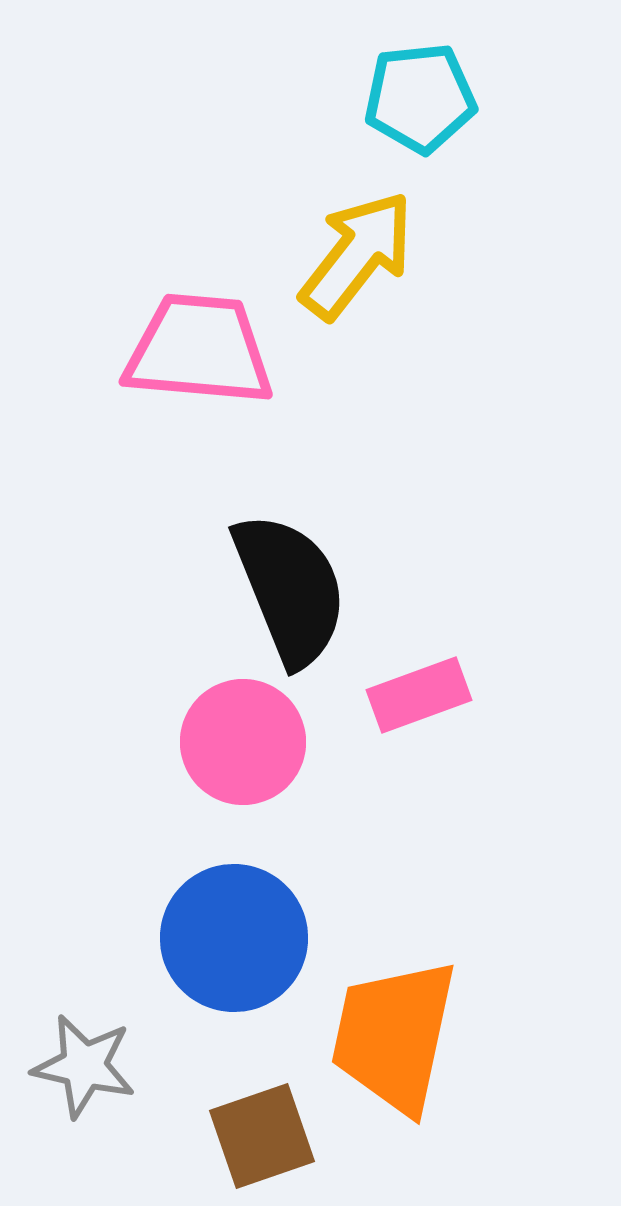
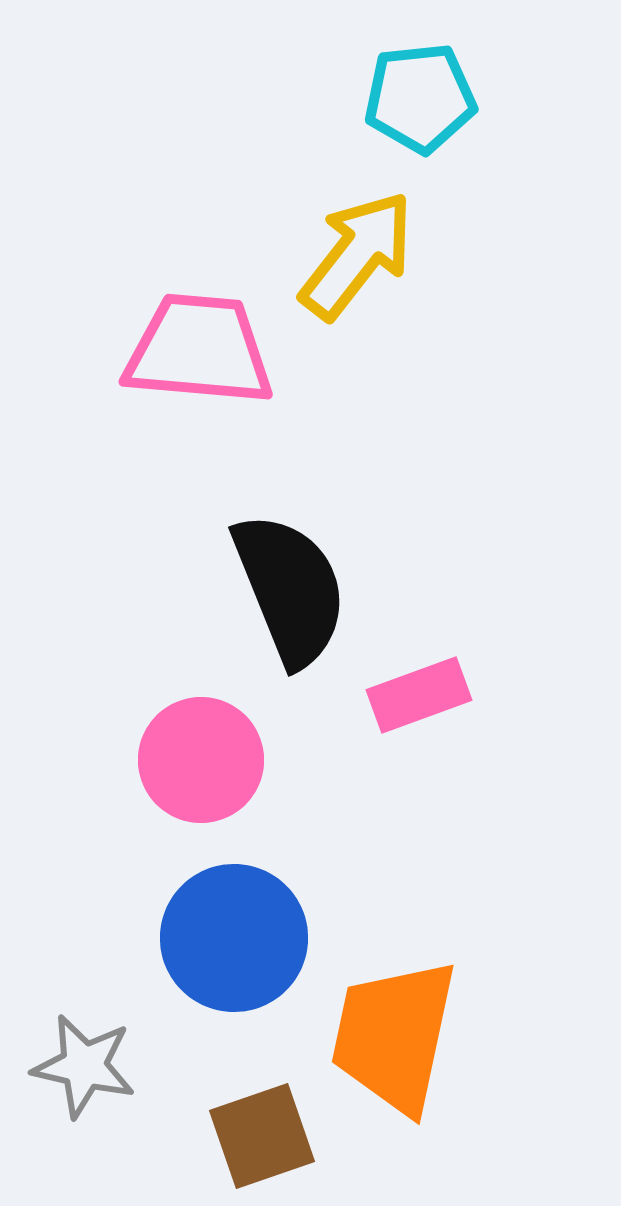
pink circle: moved 42 px left, 18 px down
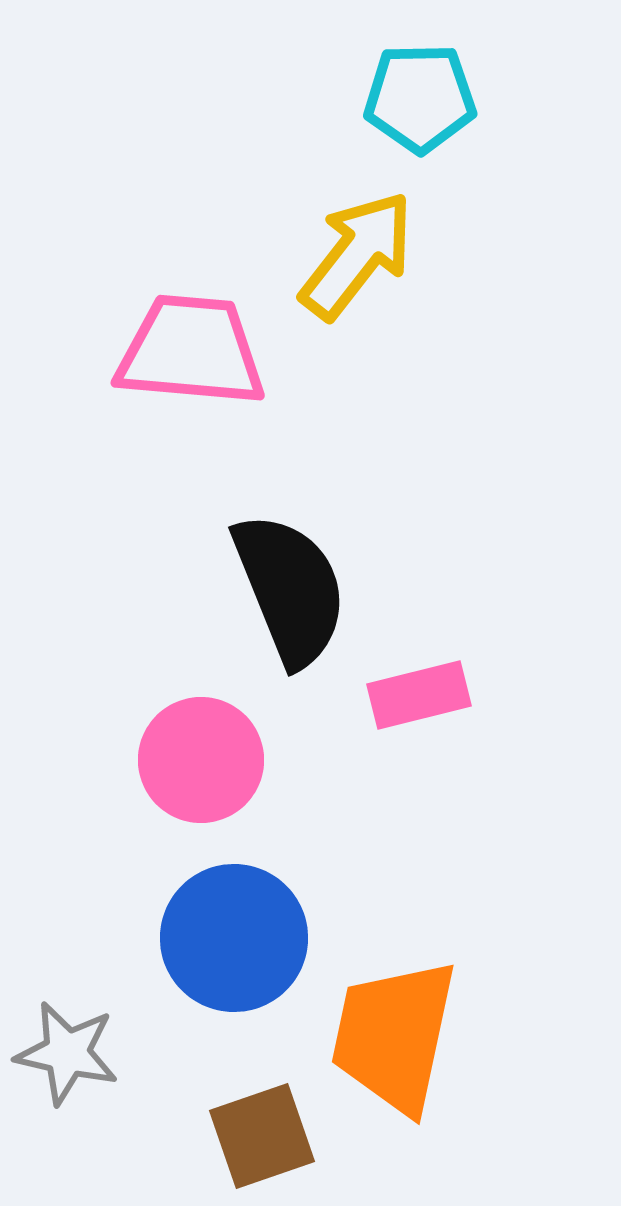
cyan pentagon: rotated 5 degrees clockwise
pink trapezoid: moved 8 px left, 1 px down
pink rectangle: rotated 6 degrees clockwise
gray star: moved 17 px left, 13 px up
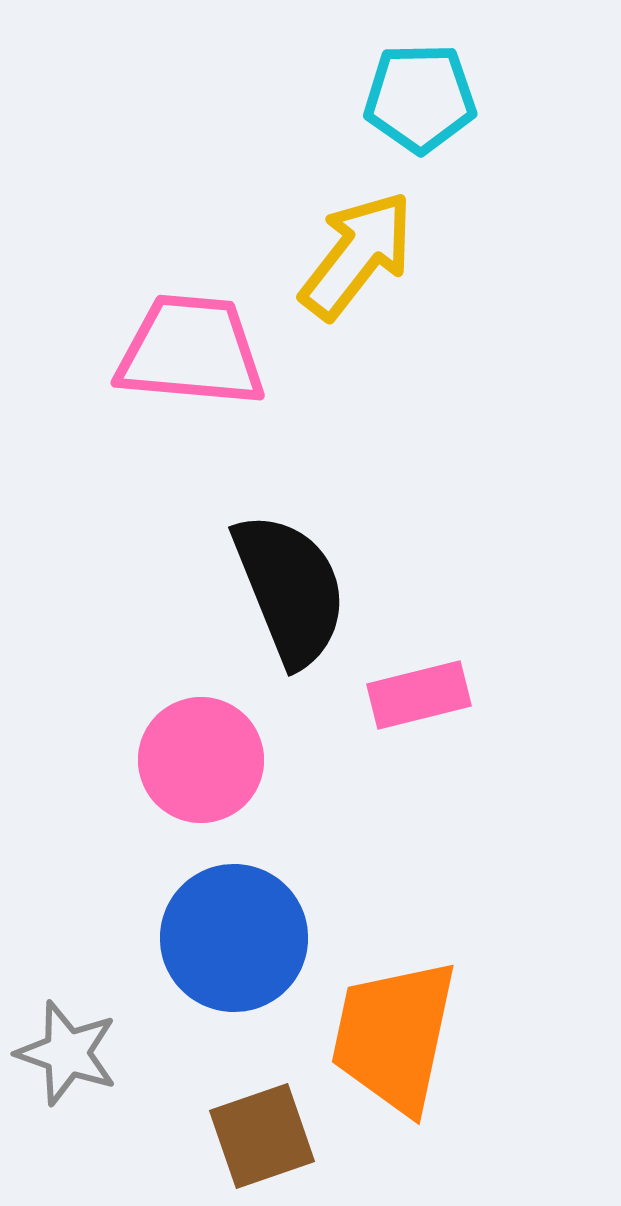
gray star: rotated 6 degrees clockwise
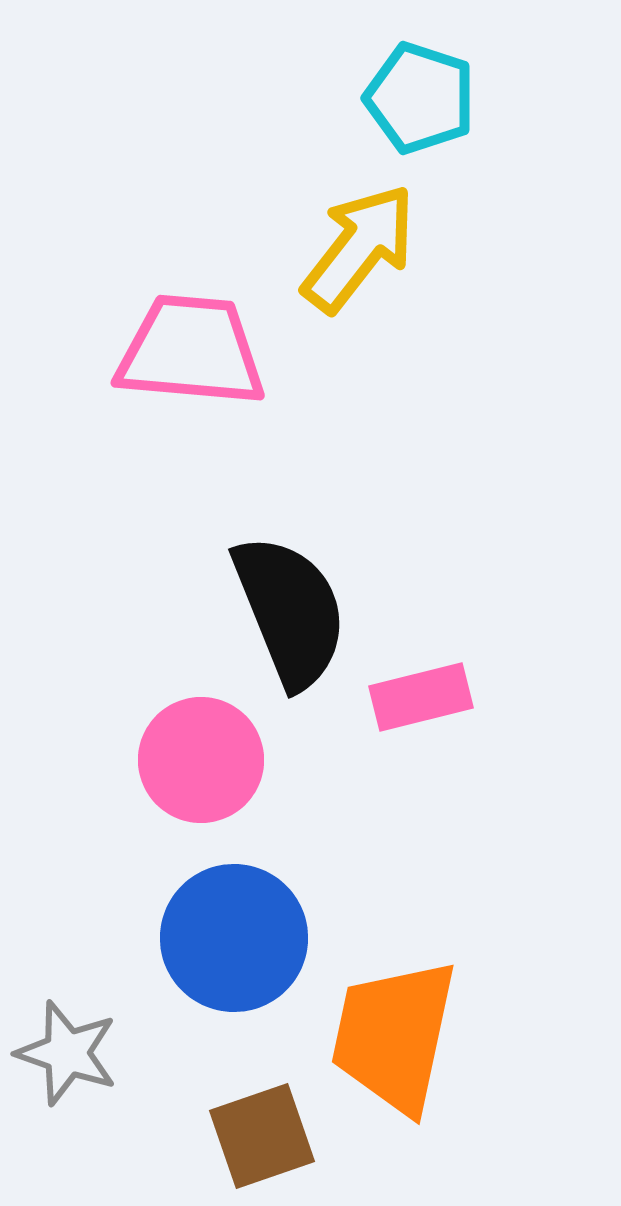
cyan pentagon: rotated 19 degrees clockwise
yellow arrow: moved 2 px right, 7 px up
black semicircle: moved 22 px down
pink rectangle: moved 2 px right, 2 px down
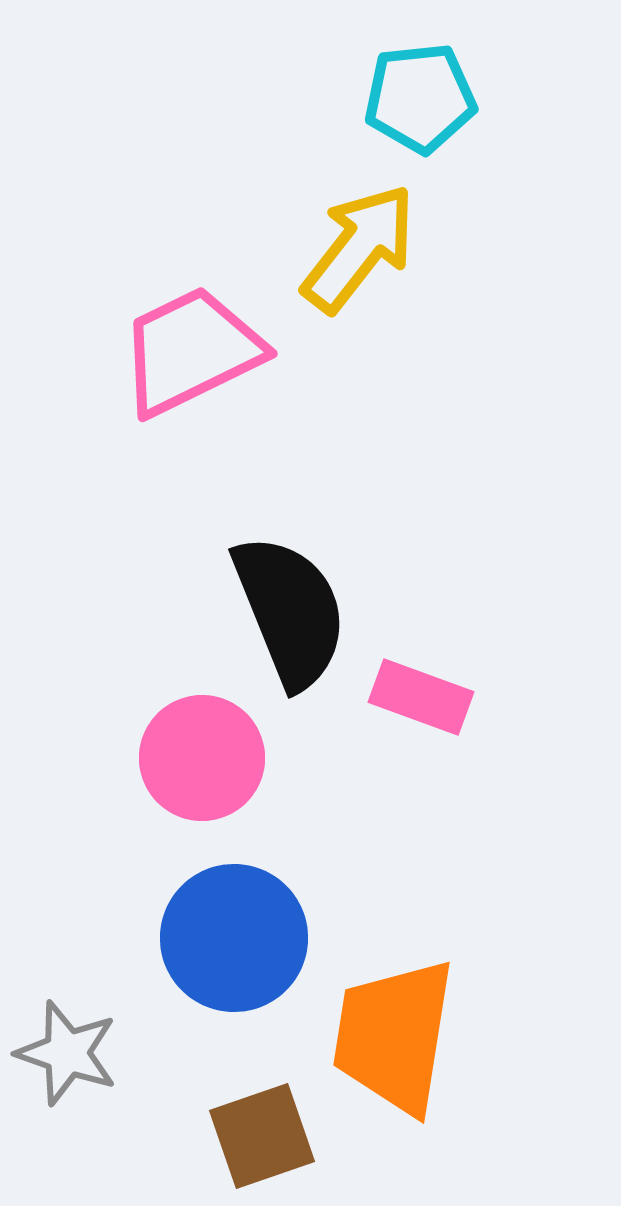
cyan pentagon: rotated 24 degrees counterclockwise
pink trapezoid: rotated 31 degrees counterclockwise
pink rectangle: rotated 34 degrees clockwise
pink circle: moved 1 px right, 2 px up
orange trapezoid: rotated 3 degrees counterclockwise
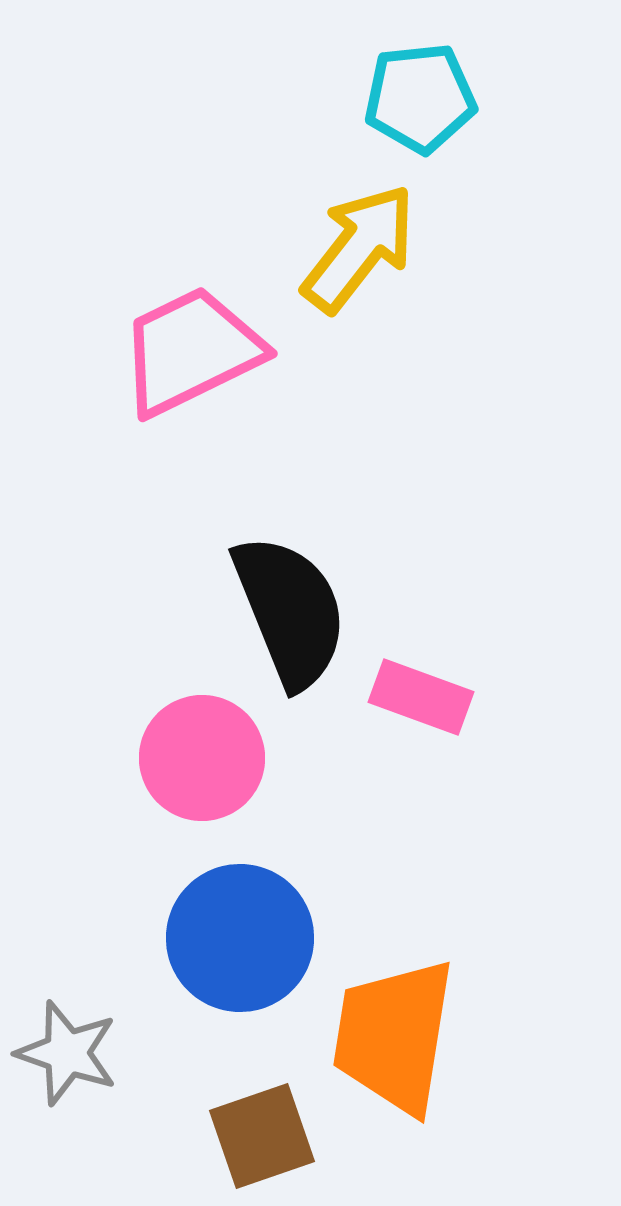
blue circle: moved 6 px right
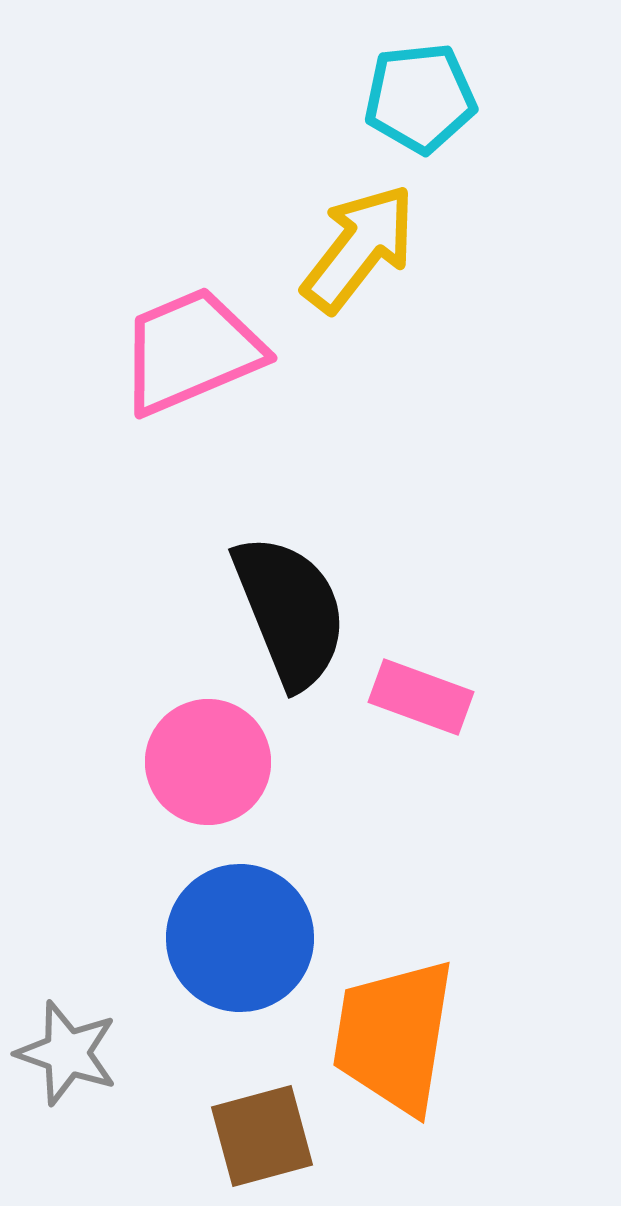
pink trapezoid: rotated 3 degrees clockwise
pink circle: moved 6 px right, 4 px down
brown square: rotated 4 degrees clockwise
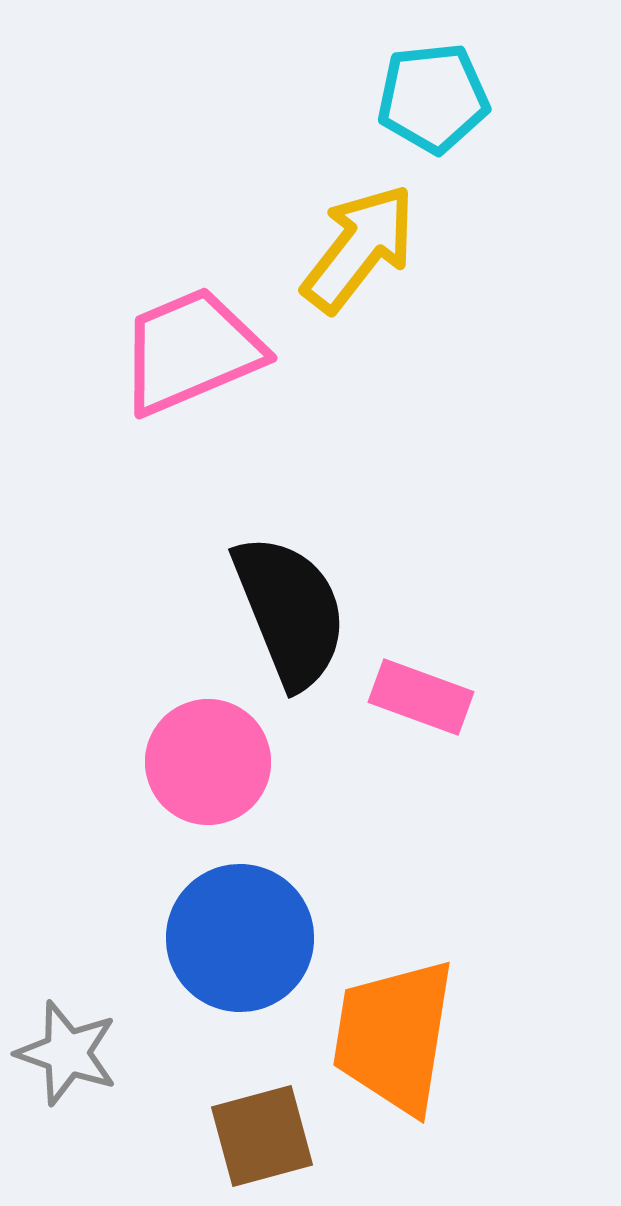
cyan pentagon: moved 13 px right
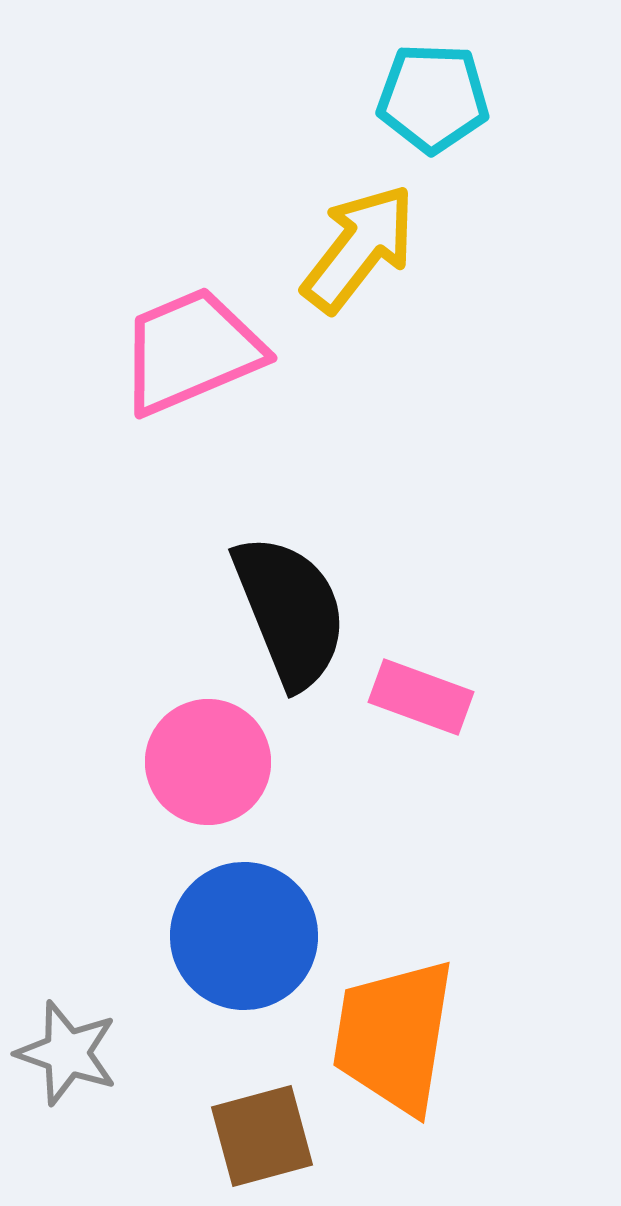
cyan pentagon: rotated 8 degrees clockwise
blue circle: moved 4 px right, 2 px up
